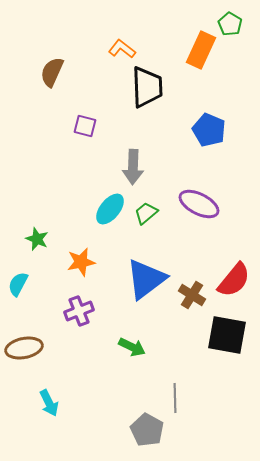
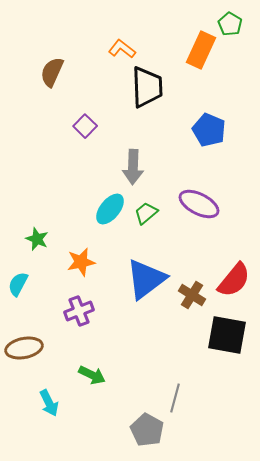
purple square: rotated 30 degrees clockwise
green arrow: moved 40 px left, 28 px down
gray line: rotated 16 degrees clockwise
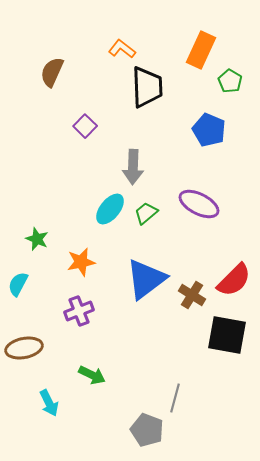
green pentagon: moved 57 px down
red semicircle: rotated 6 degrees clockwise
gray pentagon: rotated 8 degrees counterclockwise
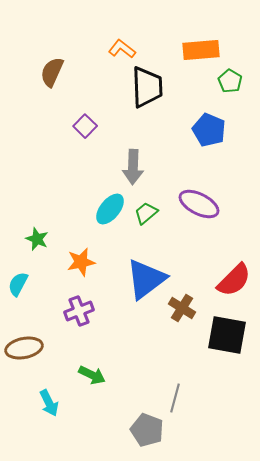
orange rectangle: rotated 60 degrees clockwise
brown cross: moved 10 px left, 13 px down
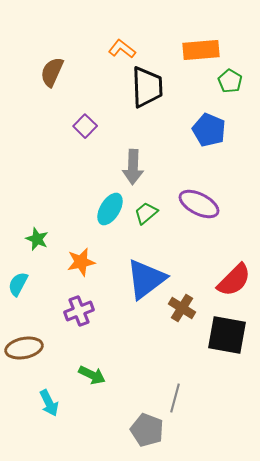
cyan ellipse: rotated 8 degrees counterclockwise
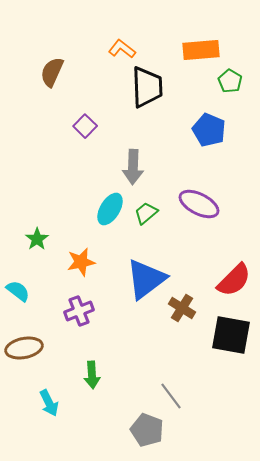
green star: rotated 15 degrees clockwise
cyan semicircle: moved 7 px down; rotated 100 degrees clockwise
black square: moved 4 px right
green arrow: rotated 60 degrees clockwise
gray line: moved 4 px left, 2 px up; rotated 52 degrees counterclockwise
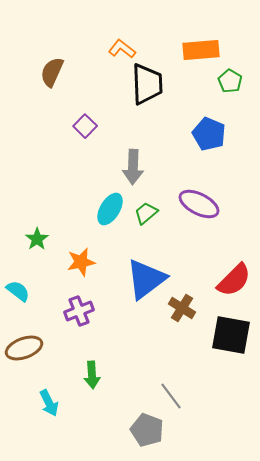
black trapezoid: moved 3 px up
blue pentagon: moved 4 px down
brown ellipse: rotated 9 degrees counterclockwise
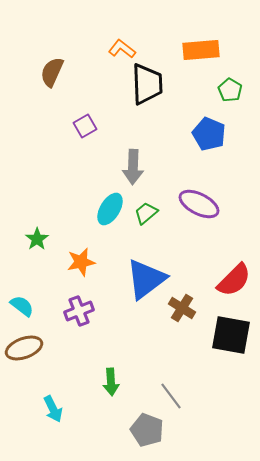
green pentagon: moved 9 px down
purple square: rotated 15 degrees clockwise
cyan semicircle: moved 4 px right, 15 px down
green arrow: moved 19 px right, 7 px down
cyan arrow: moved 4 px right, 6 px down
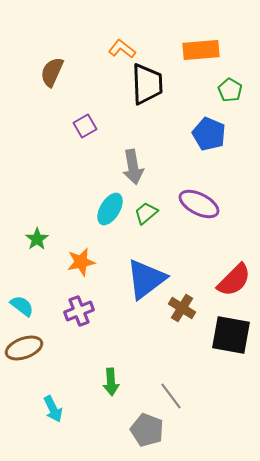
gray arrow: rotated 12 degrees counterclockwise
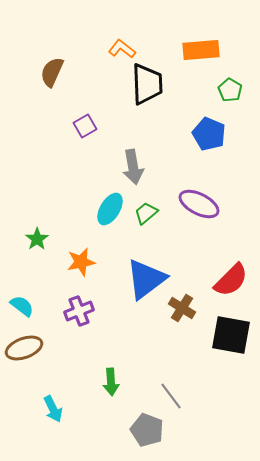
red semicircle: moved 3 px left
